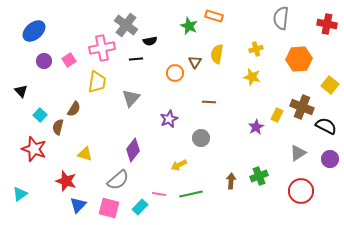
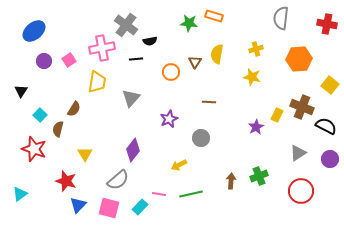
green star at (189, 26): moved 3 px up; rotated 18 degrees counterclockwise
orange circle at (175, 73): moved 4 px left, 1 px up
black triangle at (21, 91): rotated 16 degrees clockwise
brown semicircle at (58, 127): moved 2 px down
yellow triangle at (85, 154): rotated 42 degrees clockwise
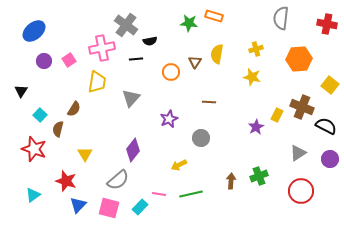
cyan triangle at (20, 194): moved 13 px right, 1 px down
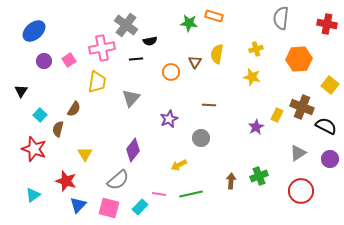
brown line at (209, 102): moved 3 px down
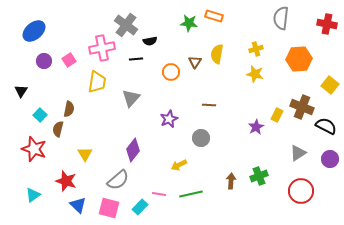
yellow star at (252, 77): moved 3 px right, 3 px up
brown semicircle at (74, 109): moved 5 px left; rotated 21 degrees counterclockwise
blue triangle at (78, 205): rotated 30 degrees counterclockwise
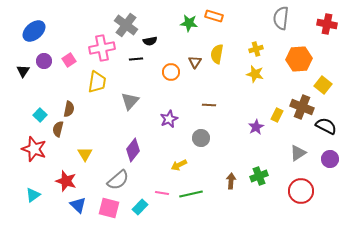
yellow square at (330, 85): moved 7 px left
black triangle at (21, 91): moved 2 px right, 20 px up
gray triangle at (131, 98): moved 1 px left, 3 px down
pink line at (159, 194): moved 3 px right, 1 px up
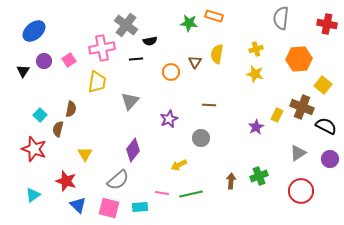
brown semicircle at (69, 109): moved 2 px right
cyan rectangle at (140, 207): rotated 42 degrees clockwise
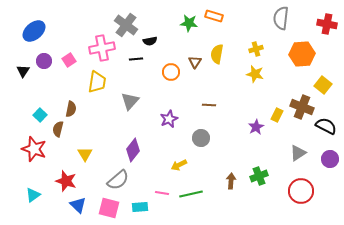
orange hexagon at (299, 59): moved 3 px right, 5 px up
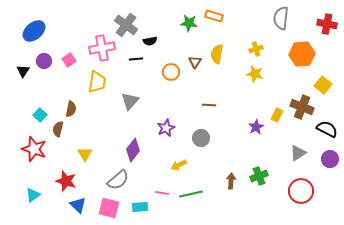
purple star at (169, 119): moved 3 px left, 9 px down
black semicircle at (326, 126): moved 1 px right, 3 px down
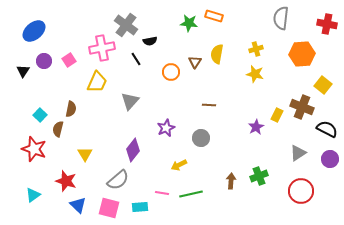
black line at (136, 59): rotated 64 degrees clockwise
yellow trapezoid at (97, 82): rotated 15 degrees clockwise
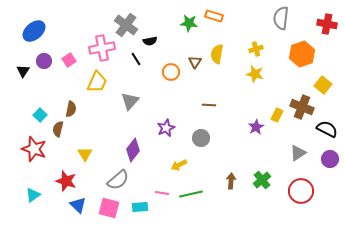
orange hexagon at (302, 54): rotated 15 degrees counterclockwise
green cross at (259, 176): moved 3 px right, 4 px down; rotated 18 degrees counterclockwise
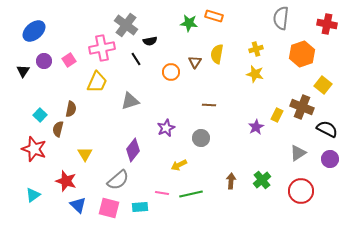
gray triangle at (130, 101): rotated 30 degrees clockwise
